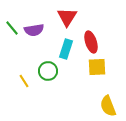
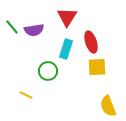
green line: moved 1 px up
yellow line: moved 2 px right, 14 px down; rotated 32 degrees counterclockwise
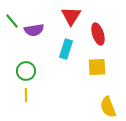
red triangle: moved 4 px right, 1 px up
green line: moved 6 px up
red ellipse: moved 7 px right, 8 px up
green circle: moved 22 px left
yellow line: rotated 64 degrees clockwise
yellow semicircle: moved 1 px down
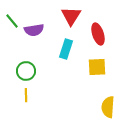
yellow semicircle: rotated 25 degrees clockwise
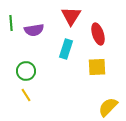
green line: moved 1 px left, 2 px down; rotated 35 degrees clockwise
yellow line: rotated 32 degrees counterclockwise
yellow semicircle: rotated 40 degrees clockwise
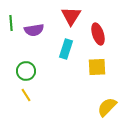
yellow semicircle: moved 1 px left
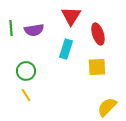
green line: moved 5 px down
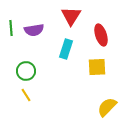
red ellipse: moved 3 px right, 1 px down
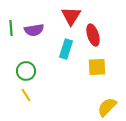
red ellipse: moved 8 px left
